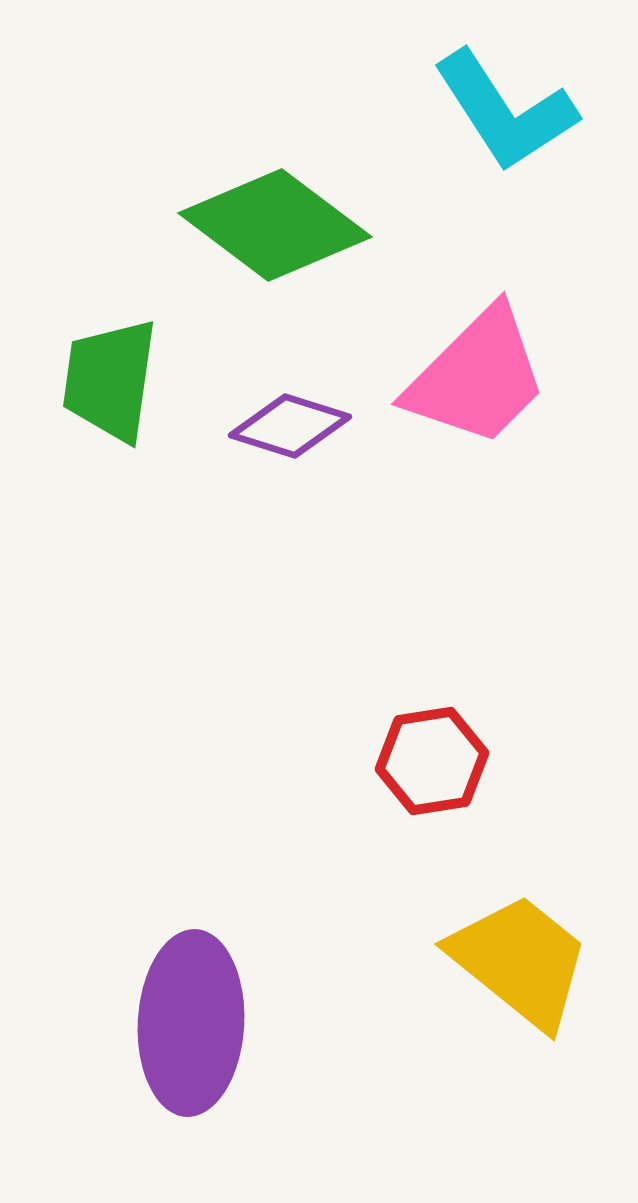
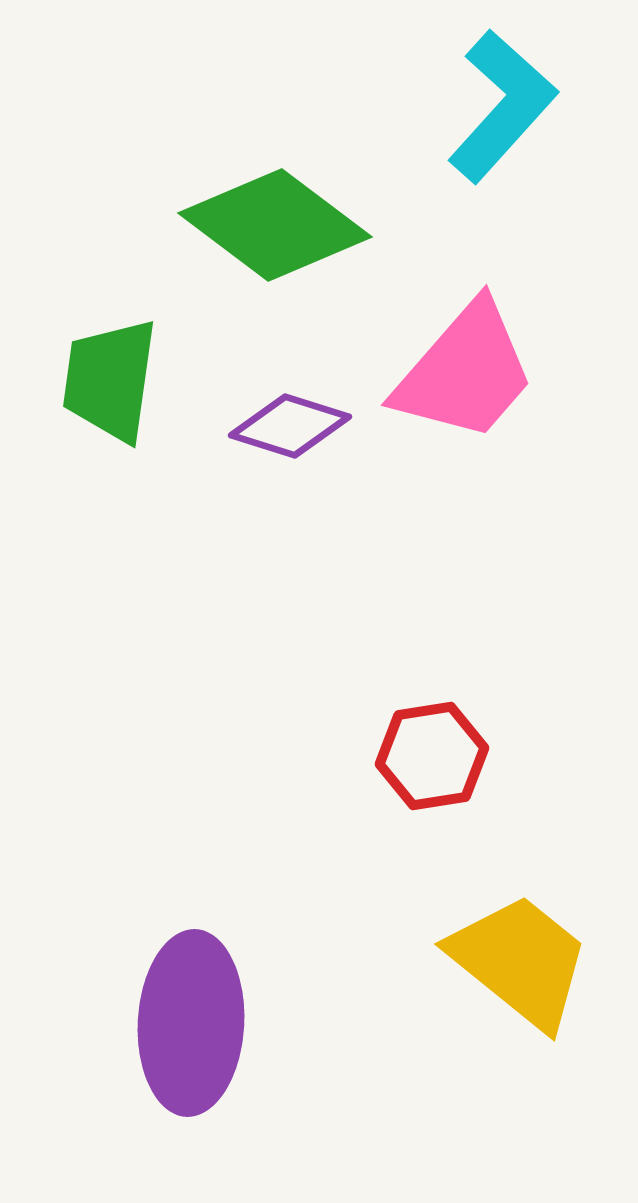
cyan L-shape: moved 3 px left, 5 px up; rotated 105 degrees counterclockwise
pink trapezoid: moved 12 px left, 5 px up; rotated 4 degrees counterclockwise
red hexagon: moved 5 px up
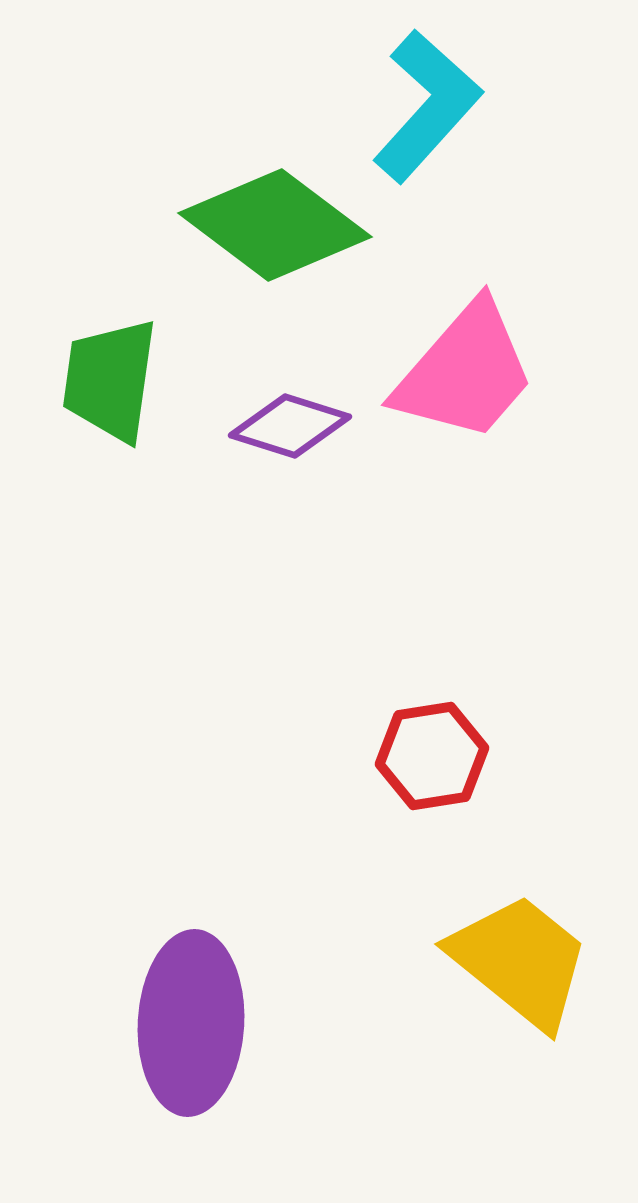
cyan L-shape: moved 75 px left
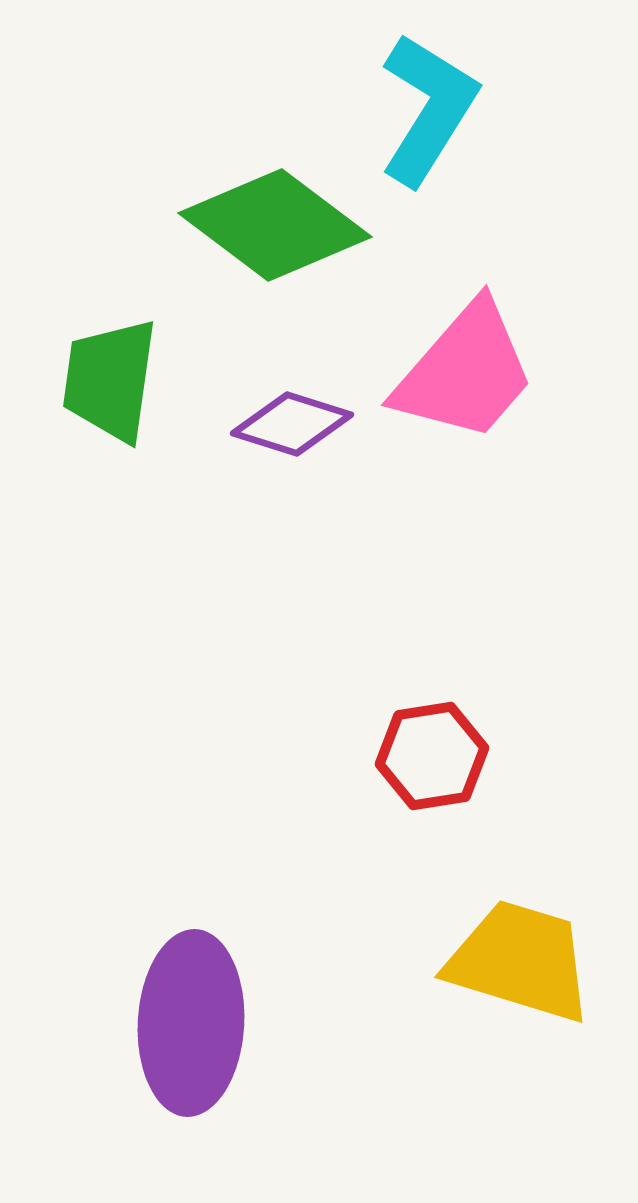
cyan L-shape: moved 1 px right, 3 px down; rotated 10 degrees counterclockwise
purple diamond: moved 2 px right, 2 px up
yellow trapezoid: rotated 22 degrees counterclockwise
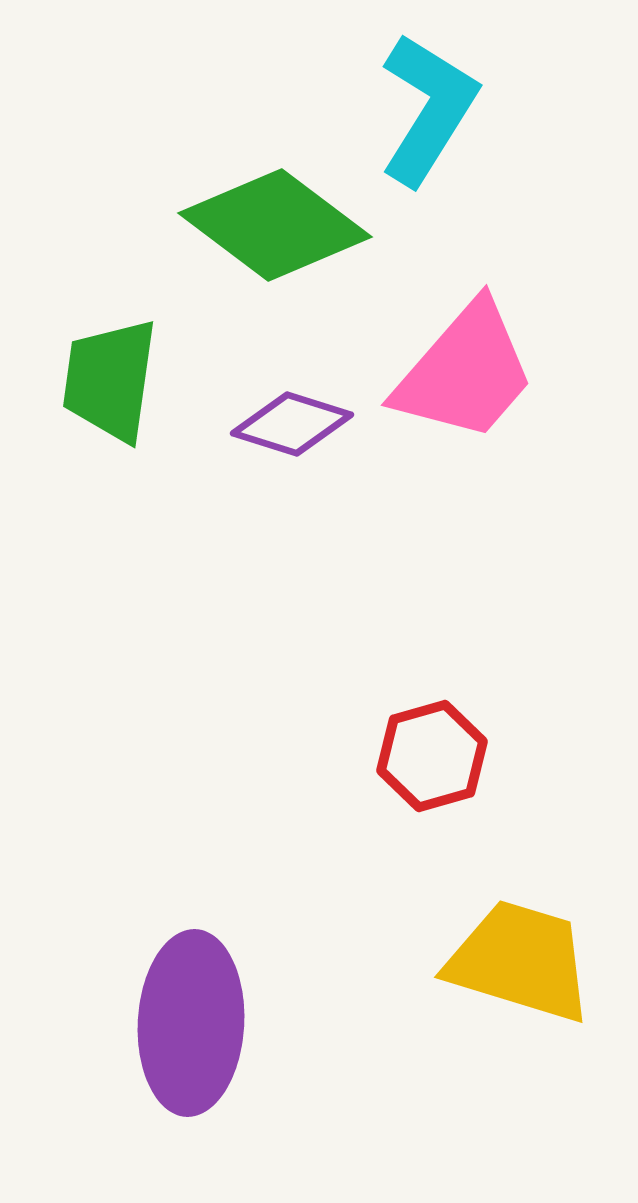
red hexagon: rotated 7 degrees counterclockwise
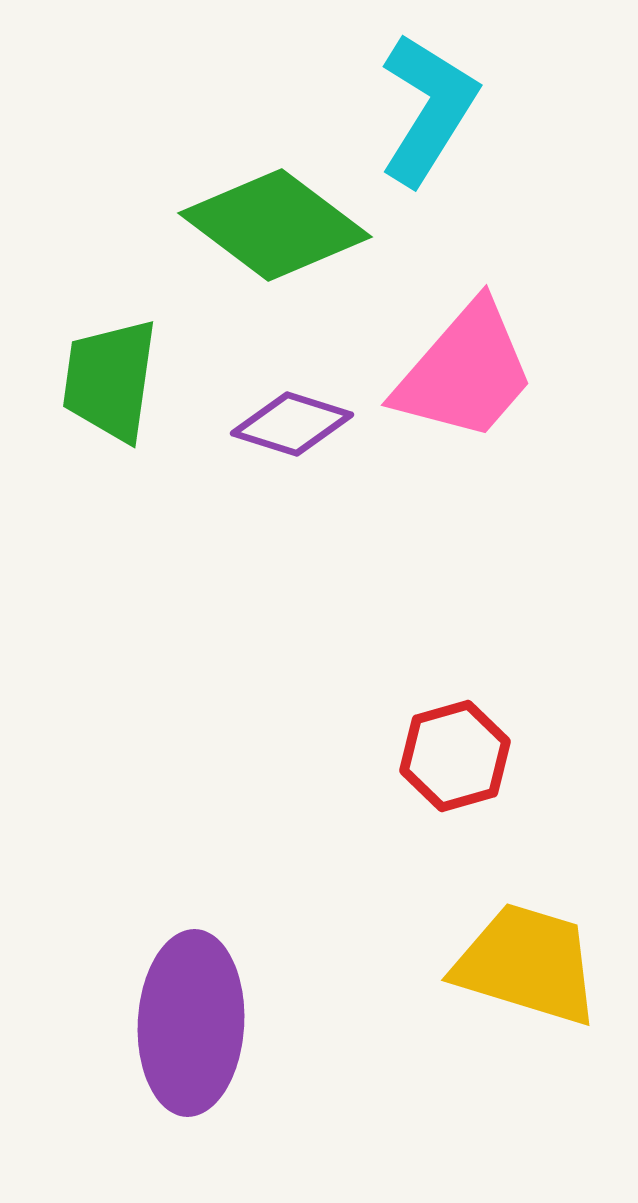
red hexagon: moved 23 px right
yellow trapezoid: moved 7 px right, 3 px down
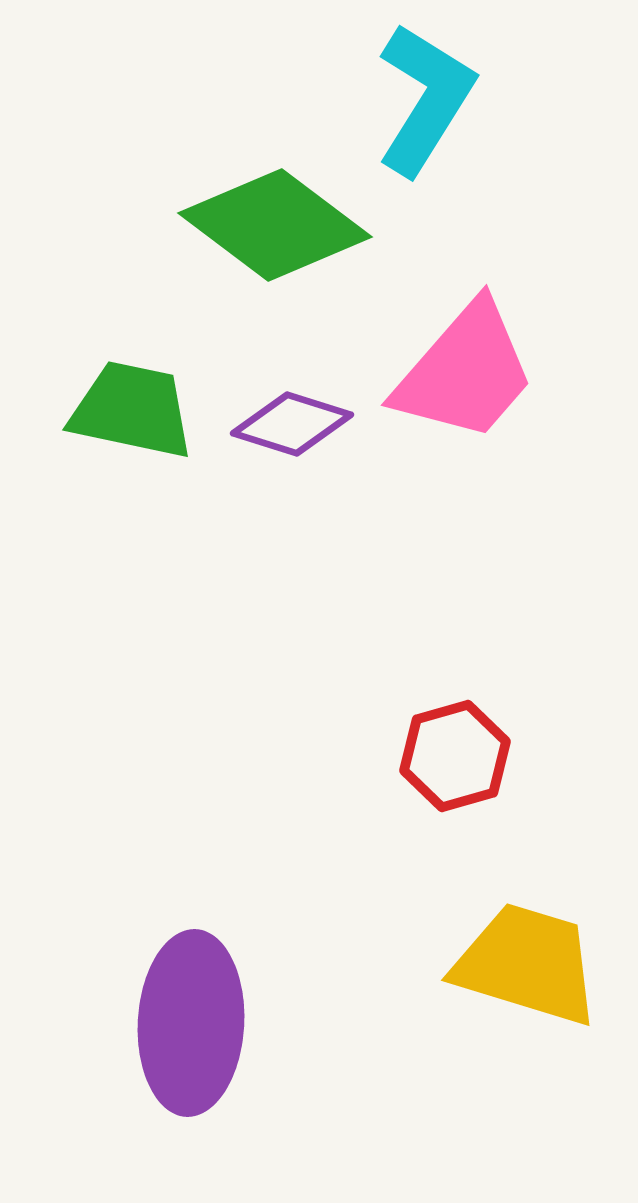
cyan L-shape: moved 3 px left, 10 px up
green trapezoid: moved 22 px right, 30 px down; rotated 94 degrees clockwise
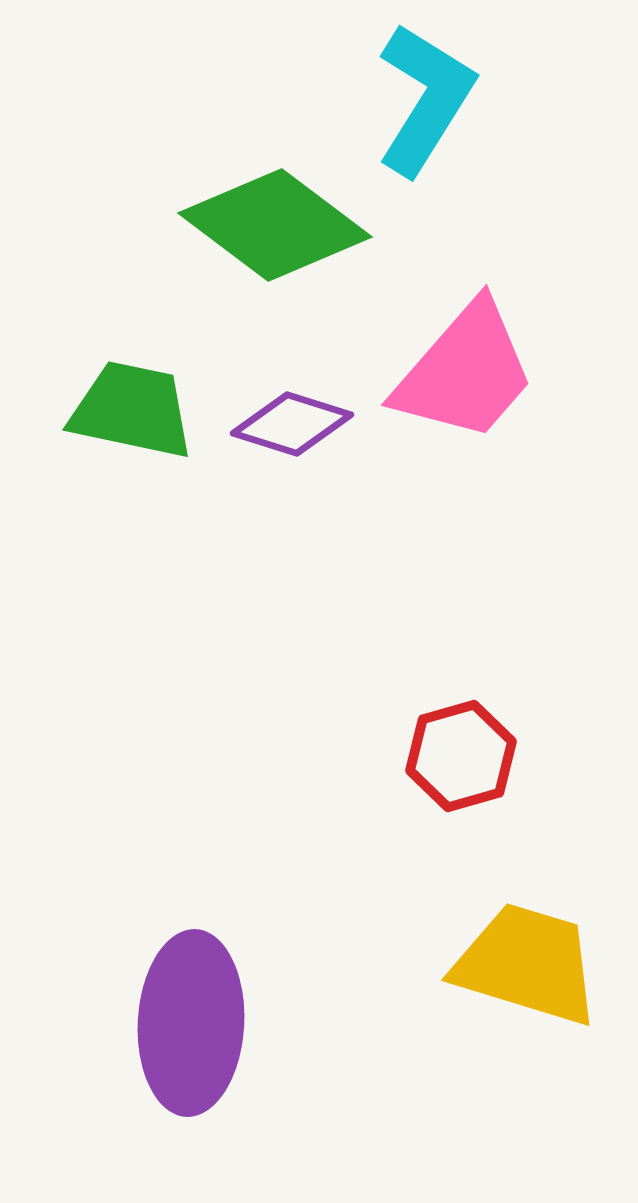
red hexagon: moved 6 px right
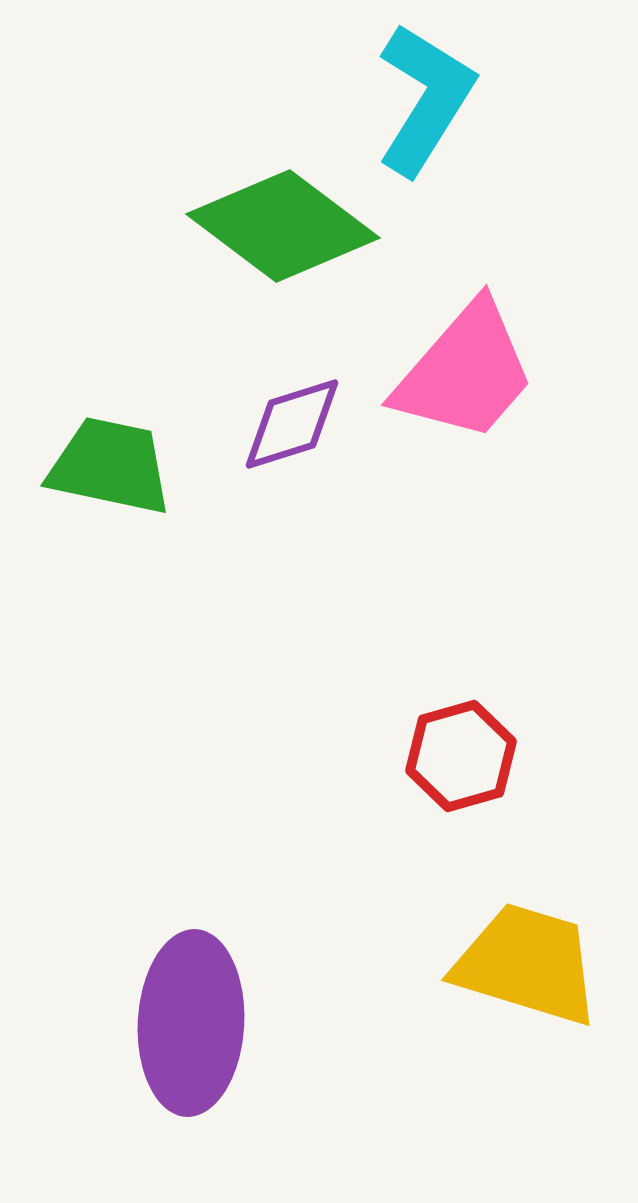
green diamond: moved 8 px right, 1 px down
green trapezoid: moved 22 px left, 56 px down
purple diamond: rotated 35 degrees counterclockwise
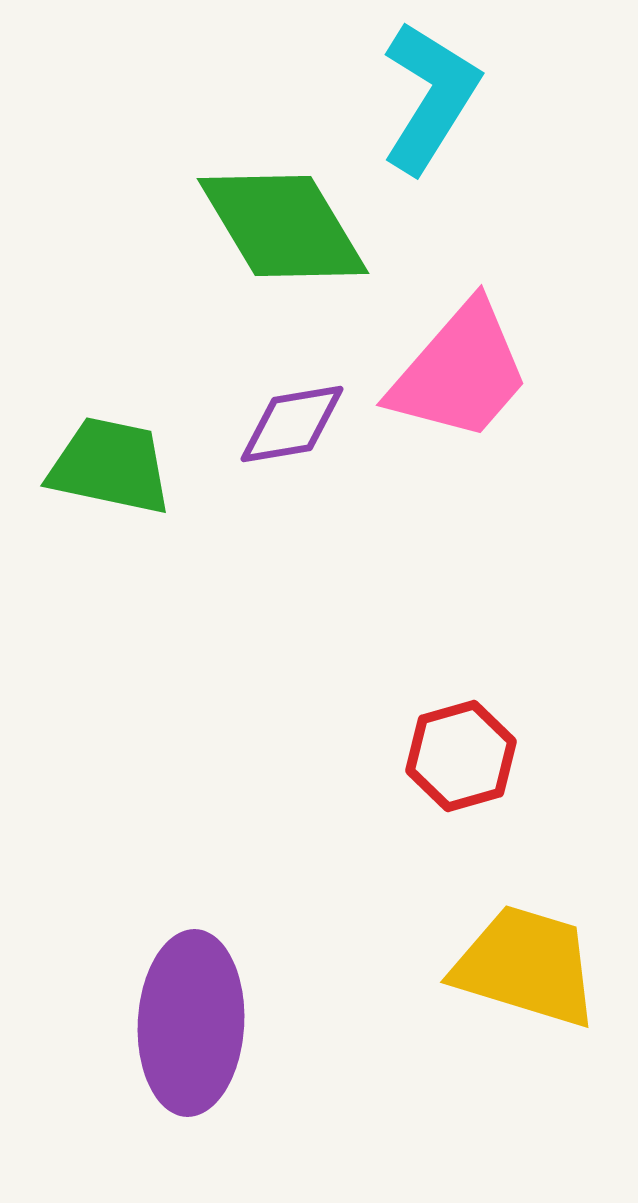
cyan L-shape: moved 5 px right, 2 px up
green diamond: rotated 22 degrees clockwise
pink trapezoid: moved 5 px left
purple diamond: rotated 8 degrees clockwise
yellow trapezoid: moved 1 px left, 2 px down
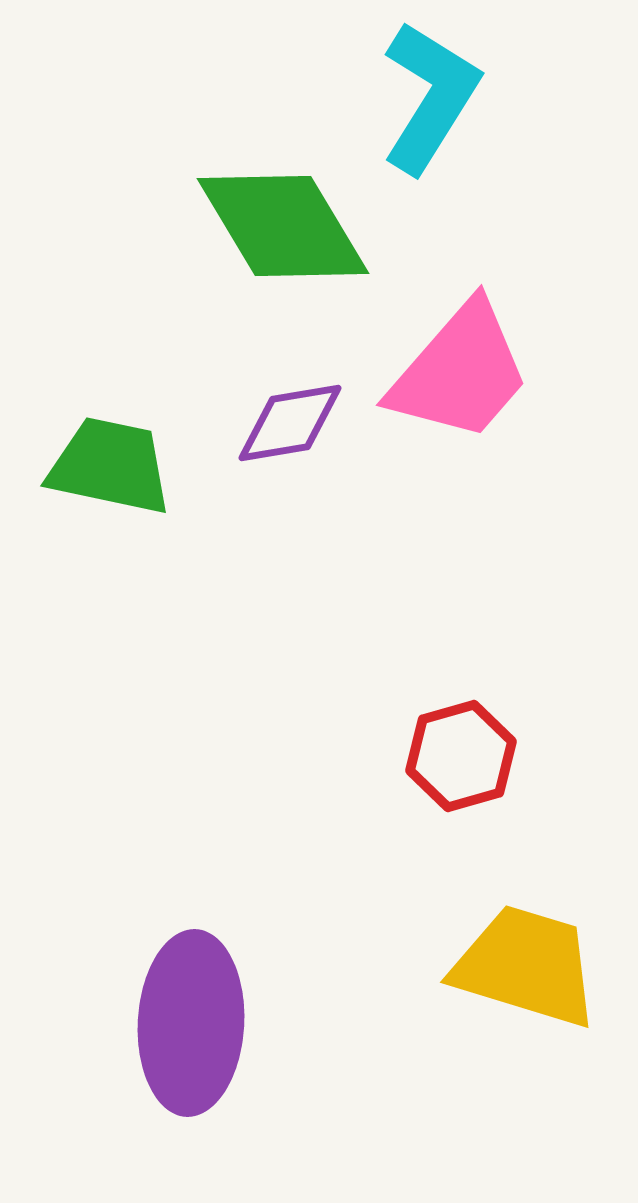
purple diamond: moved 2 px left, 1 px up
